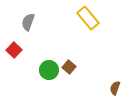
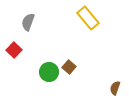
green circle: moved 2 px down
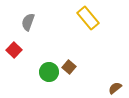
brown semicircle: rotated 32 degrees clockwise
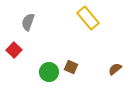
brown square: moved 2 px right; rotated 16 degrees counterclockwise
brown semicircle: moved 19 px up
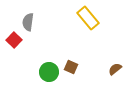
gray semicircle: rotated 12 degrees counterclockwise
red square: moved 10 px up
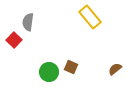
yellow rectangle: moved 2 px right, 1 px up
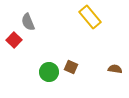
gray semicircle: rotated 30 degrees counterclockwise
brown semicircle: rotated 48 degrees clockwise
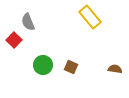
green circle: moved 6 px left, 7 px up
